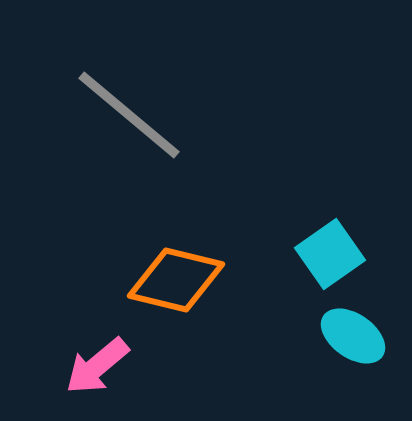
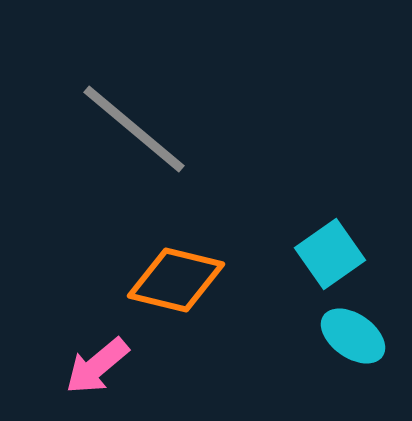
gray line: moved 5 px right, 14 px down
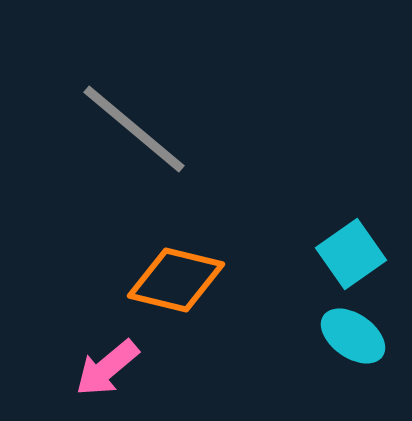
cyan square: moved 21 px right
pink arrow: moved 10 px right, 2 px down
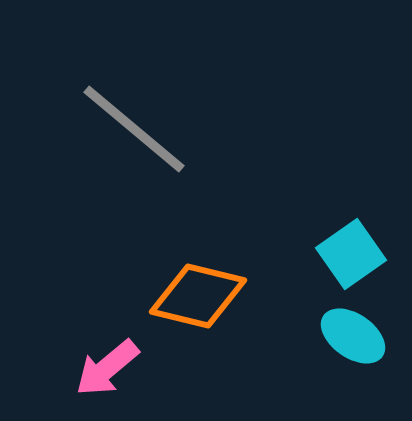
orange diamond: moved 22 px right, 16 px down
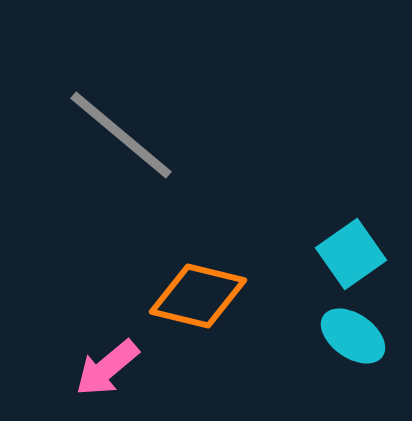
gray line: moved 13 px left, 6 px down
